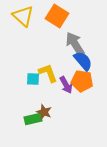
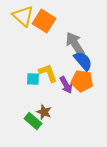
orange square: moved 13 px left, 5 px down
green rectangle: moved 2 px down; rotated 54 degrees clockwise
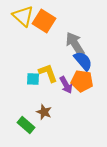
green rectangle: moved 7 px left, 4 px down
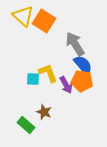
blue semicircle: moved 4 px down
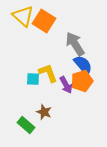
orange pentagon: rotated 25 degrees counterclockwise
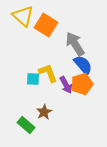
orange square: moved 2 px right, 4 px down
orange pentagon: moved 3 px down
brown star: rotated 21 degrees clockwise
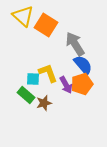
brown star: moved 9 px up; rotated 14 degrees clockwise
green rectangle: moved 30 px up
